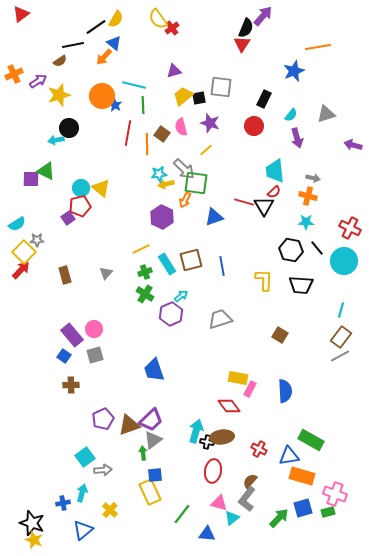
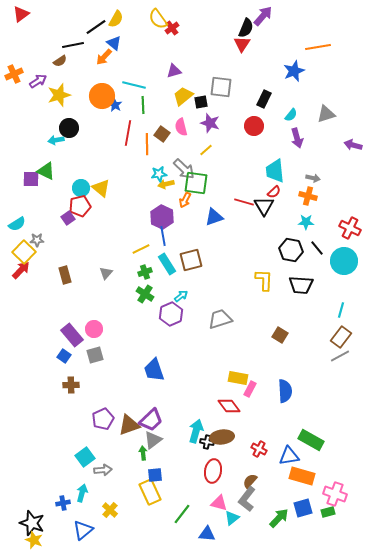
black square at (199, 98): moved 2 px right, 4 px down
blue line at (222, 266): moved 59 px left, 30 px up
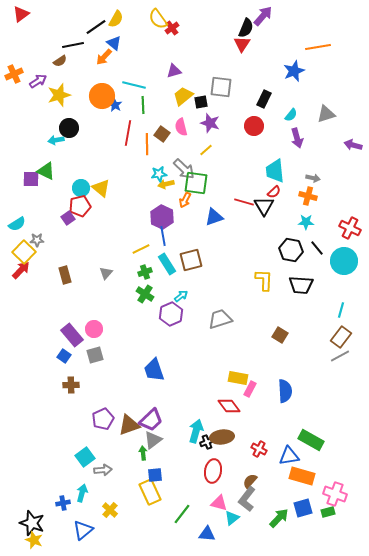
black cross at (207, 442): rotated 32 degrees counterclockwise
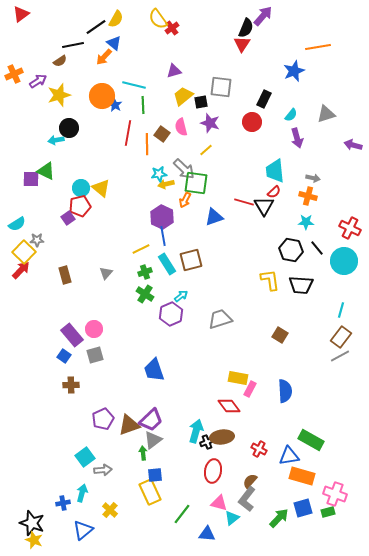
red circle at (254, 126): moved 2 px left, 4 px up
yellow L-shape at (264, 280): moved 6 px right; rotated 10 degrees counterclockwise
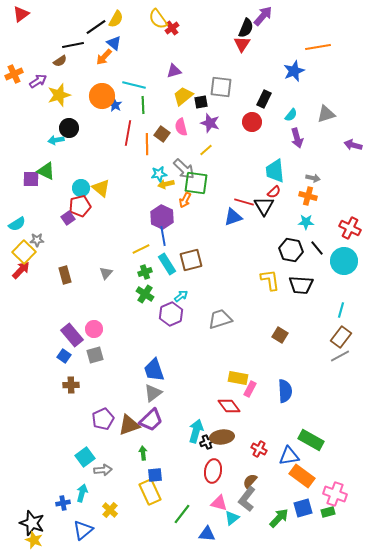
blue triangle at (214, 217): moved 19 px right
gray triangle at (153, 440): moved 47 px up
orange rectangle at (302, 476): rotated 20 degrees clockwise
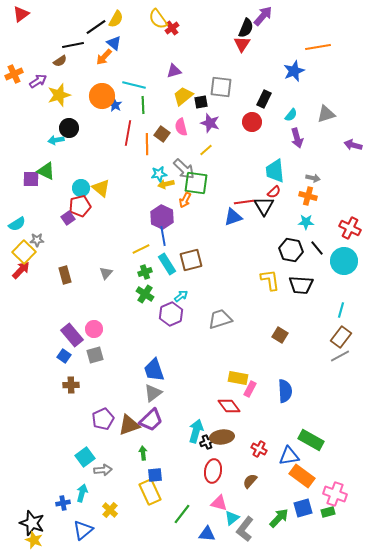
red line at (244, 202): rotated 24 degrees counterclockwise
gray L-shape at (247, 499): moved 2 px left, 30 px down
